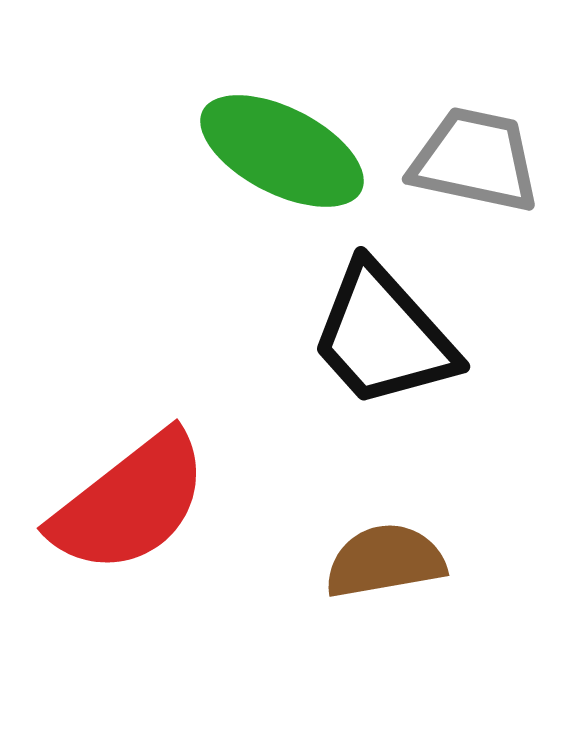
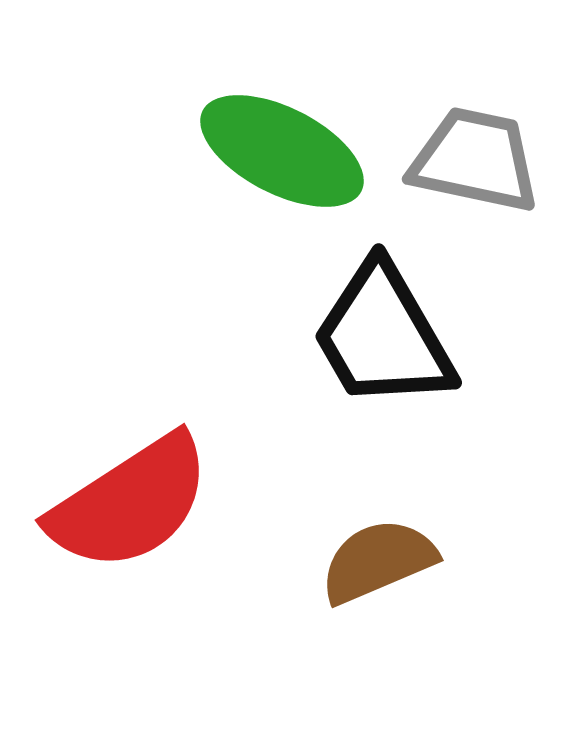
black trapezoid: rotated 12 degrees clockwise
red semicircle: rotated 5 degrees clockwise
brown semicircle: moved 7 px left; rotated 13 degrees counterclockwise
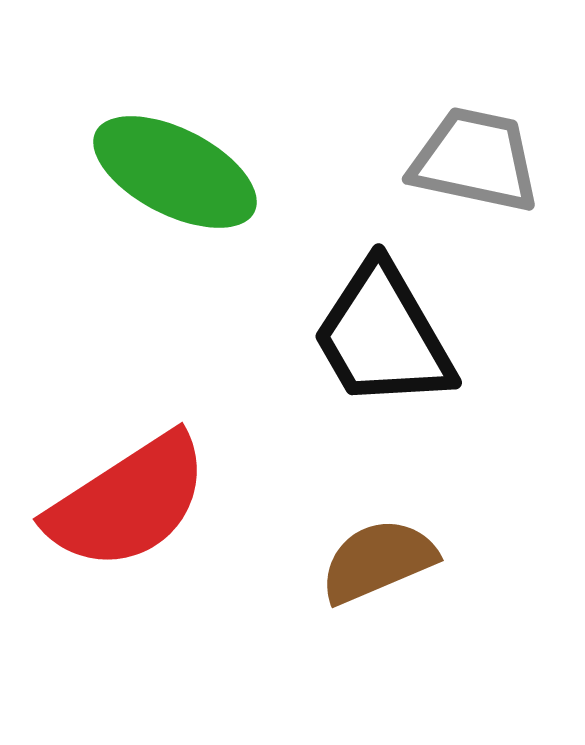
green ellipse: moved 107 px left, 21 px down
red semicircle: moved 2 px left, 1 px up
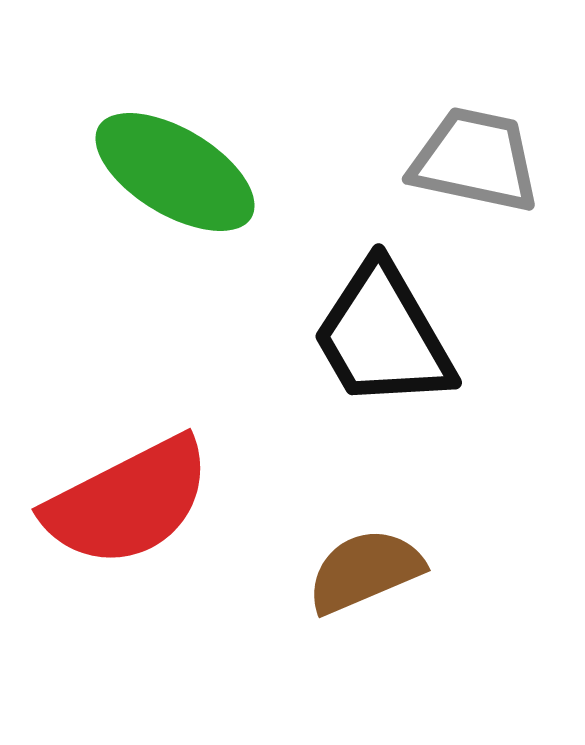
green ellipse: rotated 4 degrees clockwise
red semicircle: rotated 6 degrees clockwise
brown semicircle: moved 13 px left, 10 px down
